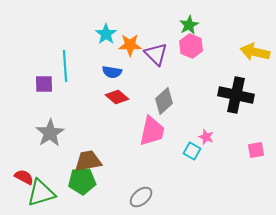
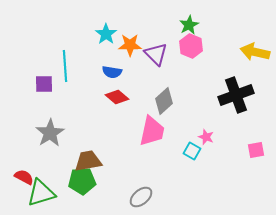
black cross: rotated 32 degrees counterclockwise
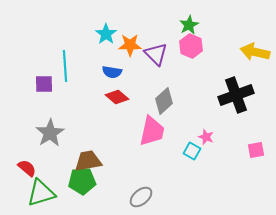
red semicircle: moved 3 px right, 9 px up; rotated 12 degrees clockwise
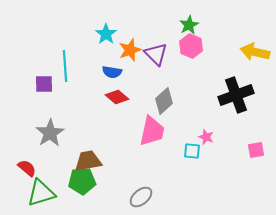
orange star: moved 5 px down; rotated 20 degrees counterclockwise
cyan square: rotated 24 degrees counterclockwise
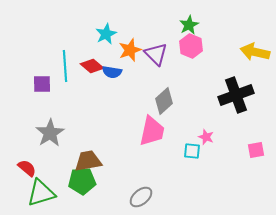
cyan star: rotated 10 degrees clockwise
purple square: moved 2 px left
red diamond: moved 25 px left, 31 px up
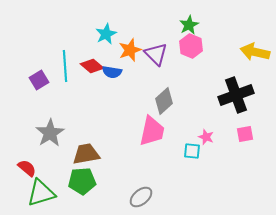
purple square: moved 3 px left, 4 px up; rotated 30 degrees counterclockwise
pink square: moved 11 px left, 16 px up
brown trapezoid: moved 2 px left, 7 px up
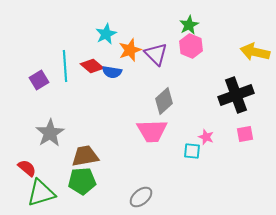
pink trapezoid: rotated 76 degrees clockwise
brown trapezoid: moved 1 px left, 2 px down
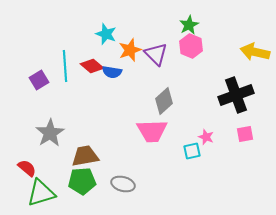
cyan star: rotated 25 degrees counterclockwise
cyan square: rotated 18 degrees counterclockwise
gray ellipse: moved 18 px left, 13 px up; rotated 55 degrees clockwise
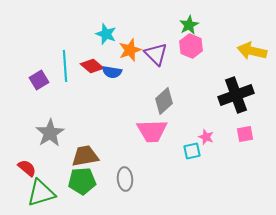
yellow arrow: moved 3 px left, 1 px up
gray ellipse: moved 2 px right, 5 px up; rotated 70 degrees clockwise
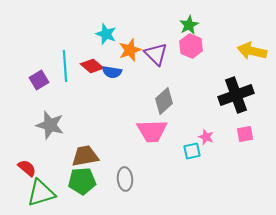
gray star: moved 8 px up; rotated 24 degrees counterclockwise
